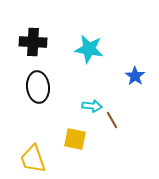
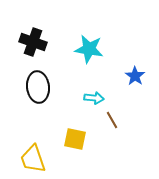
black cross: rotated 16 degrees clockwise
cyan arrow: moved 2 px right, 8 px up
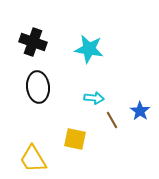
blue star: moved 5 px right, 35 px down
yellow trapezoid: rotated 12 degrees counterclockwise
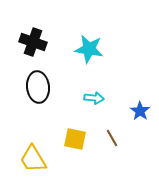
brown line: moved 18 px down
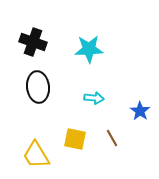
cyan star: rotated 12 degrees counterclockwise
yellow trapezoid: moved 3 px right, 4 px up
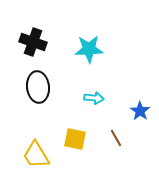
brown line: moved 4 px right
